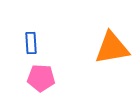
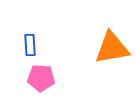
blue rectangle: moved 1 px left, 2 px down
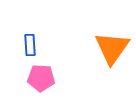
orange triangle: rotated 45 degrees counterclockwise
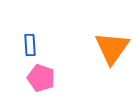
pink pentagon: rotated 16 degrees clockwise
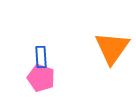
blue rectangle: moved 11 px right, 12 px down
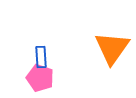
pink pentagon: moved 1 px left
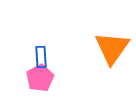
pink pentagon: rotated 24 degrees clockwise
